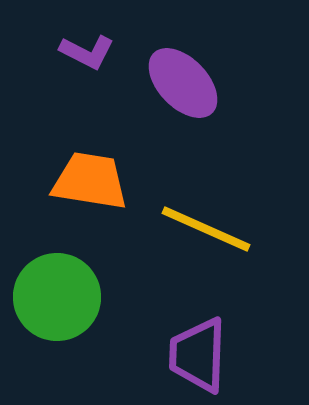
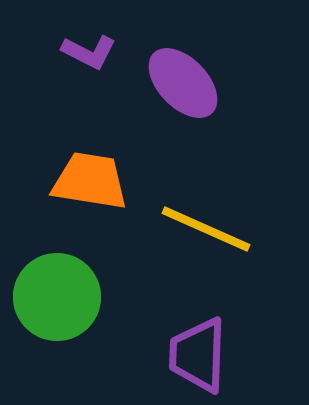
purple L-shape: moved 2 px right
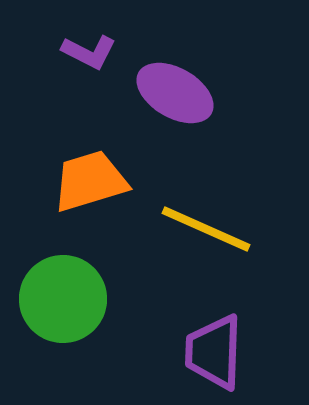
purple ellipse: moved 8 px left, 10 px down; rotated 16 degrees counterclockwise
orange trapezoid: rotated 26 degrees counterclockwise
green circle: moved 6 px right, 2 px down
purple trapezoid: moved 16 px right, 3 px up
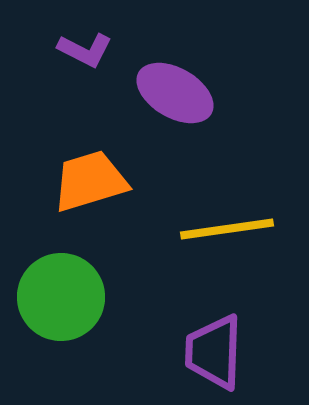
purple L-shape: moved 4 px left, 2 px up
yellow line: moved 21 px right; rotated 32 degrees counterclockwise
green circle: moved 2 px left, 2 px up
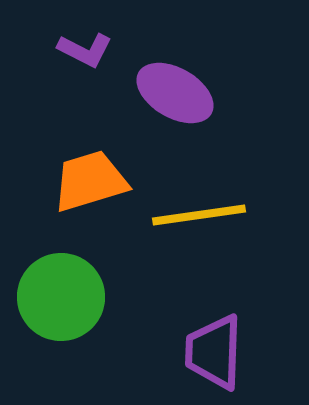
yellow line: moved 28 px left, 14 px up
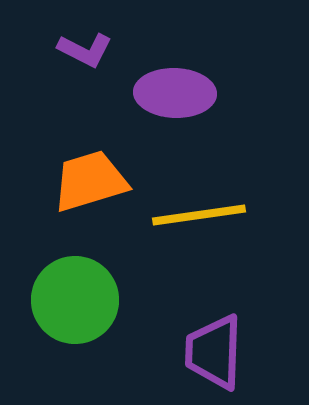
purple ellipse: rotated 28 degrees counterclockwise
green circle: moved 14 px right, 3 px down
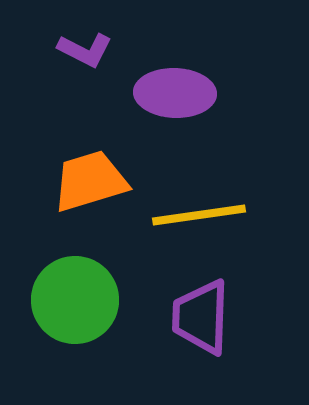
purple trapezoid: moved 13 px left, 35 px up
